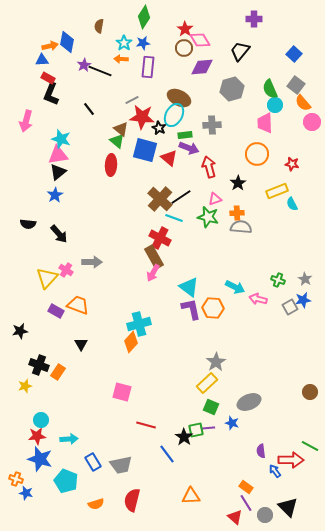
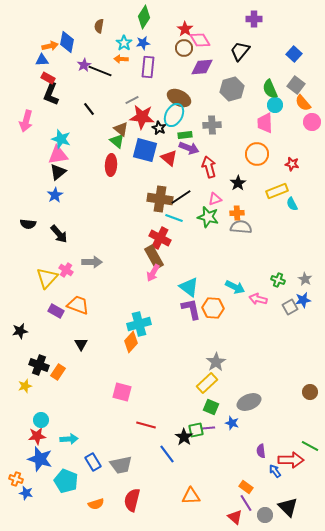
brown cross at (160, 199): rotated 35 degrees counterclockwise
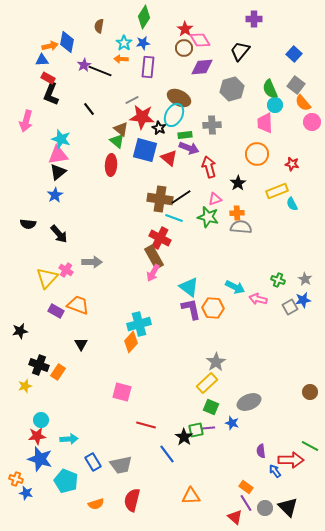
gray circle at (265, 515): moved 7 px up
